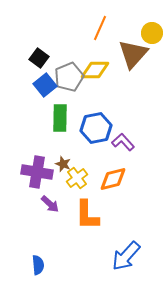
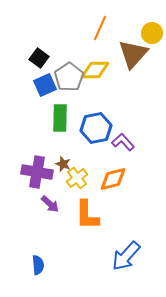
gray pentagon: rotated 12 degrees counterclockwise
blue square: rotated 15 degrees clockwise
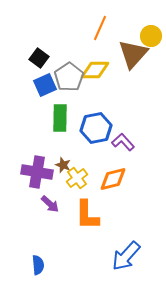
yellow circle: moved 1 px left, 3 px down
brown star: moved 1 px down
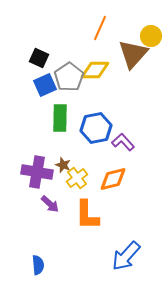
black square: rotated 12 degrees counterclockwise
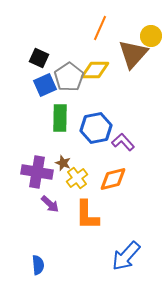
brown star: moved 2 px up
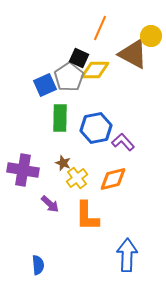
brown triangle: rotated 44 degrees counterclockwise
black square: moved 40 px right
purple cross: moved 14 px left, 2 px up
orange L-shape: moved 1 px down
blue arrow: moved 1 px right, 1 px up; rotated 140 degrees clockwise
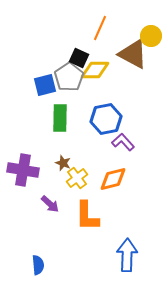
blue square: rotated 10 degrees clockwise
blue hexagon: moved 10 px right, 9 px up
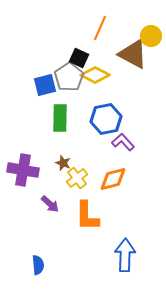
yellow diamond: moved 5 px down; rotated 28 degrees clockwise
blue arrow: moved 2 px left
